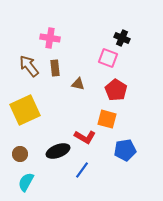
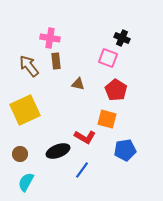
brown rectangle: moved 1 px right, 7 px up
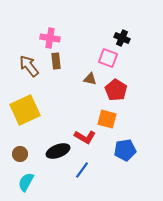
brown triangle: moved 12 px right, 5 px up
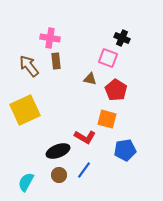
brown circle: moved 39 px right, 21 px down
blue line: moved 2 px right
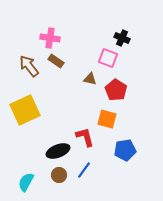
brown rectangle: rotated 49 degrees counterclockwise
red L-shape: rotated 135 degrees counterclockwise
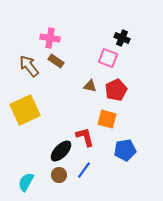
brown triangle: moved 7 px down
red pentagon: rotated 15 degrees clockwise
black ellipse: moved 3 px right; rotated 25 degrees counterclockwise
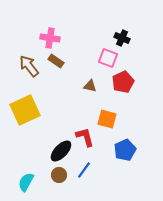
red pentagon: moved 7 px right, 8 px up
blue pentagon: rotated 15 degrees counterclockwise
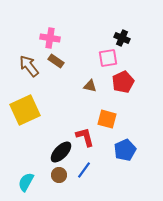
pink square: rotated 30 degrees counterclockwise
black ellipse: moved 1 px down
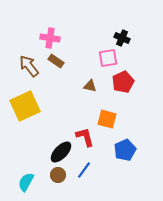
yellow square: moved 4 px up
brown circle: moved 1 px left
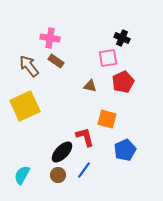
black ellipse: moved 1 px right
cyan semicircle: moved 4 px left, 7 px up
